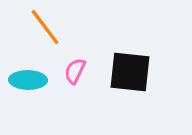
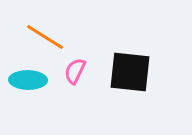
orange line: moved 10 px down; rotated 21 degrees counterclockwise
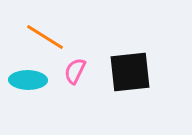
black square: rotated 12 degrees counterclockwise
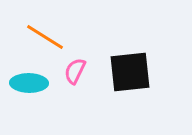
cyan ellipse: moved 1 px right, 3 px down
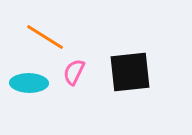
pink semicircle: moved 1 px left, 1 px down
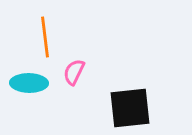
orange line: rotated 51 degrees clockwise
black square: moved 36 px down
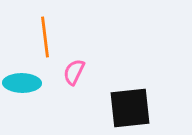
cyan ellipse: moved 7 px left
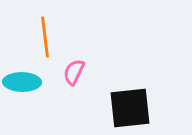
cyan ellipse: moved 1 px up
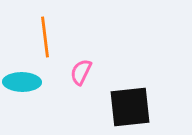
pink semicircle: moved 7 px right
black square: moved 1 px up
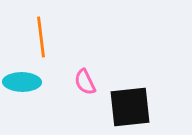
orange line: moved 4 px left
pink semicircle: moved 4 px right, 10 px down; rotated 52 degrees counterclockwise
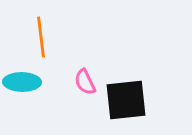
black square: moved 4 px left, 7 px up
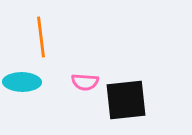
pink semicircle: rotated 60 degrees counterclockwise
